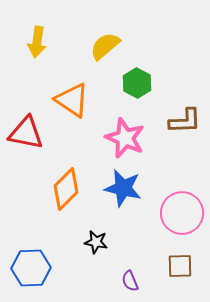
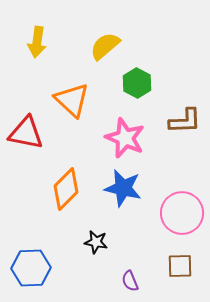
orange triangle: rotated 9 degrees clockwise
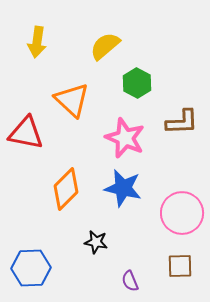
brown L-shape: moved 3 px left, 1 px down
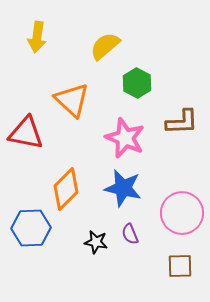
yellow arrow: moved 5 px up
blue hexagon: moved 40 px up
purple semicircle: moved 47 px up
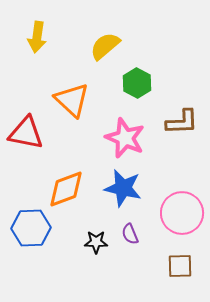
orange diamond: rotated 24 degrees clockwise
black star: rotated 10 degrees counterclockwise
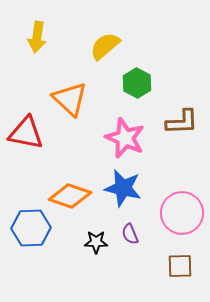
orange triangle: moved 2 px left, 1 px up
orange diamond: moved 4 px right, 7 px down; rotated 39 degrees clockwise
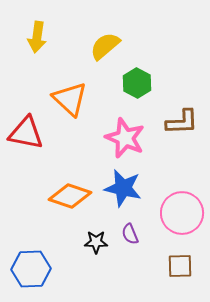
blue hexagon: moved 41 px down
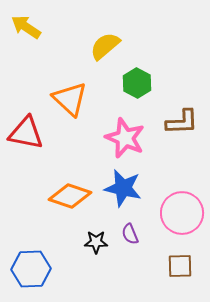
yellow arrow: moved 11 px left, 10 px up; rotated 116 degrees clockwise
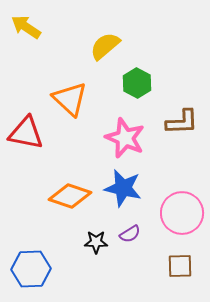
purple semicircle: rotated 100 degrees counterclockwise
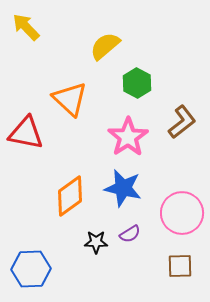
yellow arrow: rotated 12 degrees clockwise
brown L-shape: rotated 36 degrees counterclockwise
pink star: moved 3 px right, 1 px up; rotated 15 degrees clockwise
orange diamond: rotated 54 degrees counterclockwise
